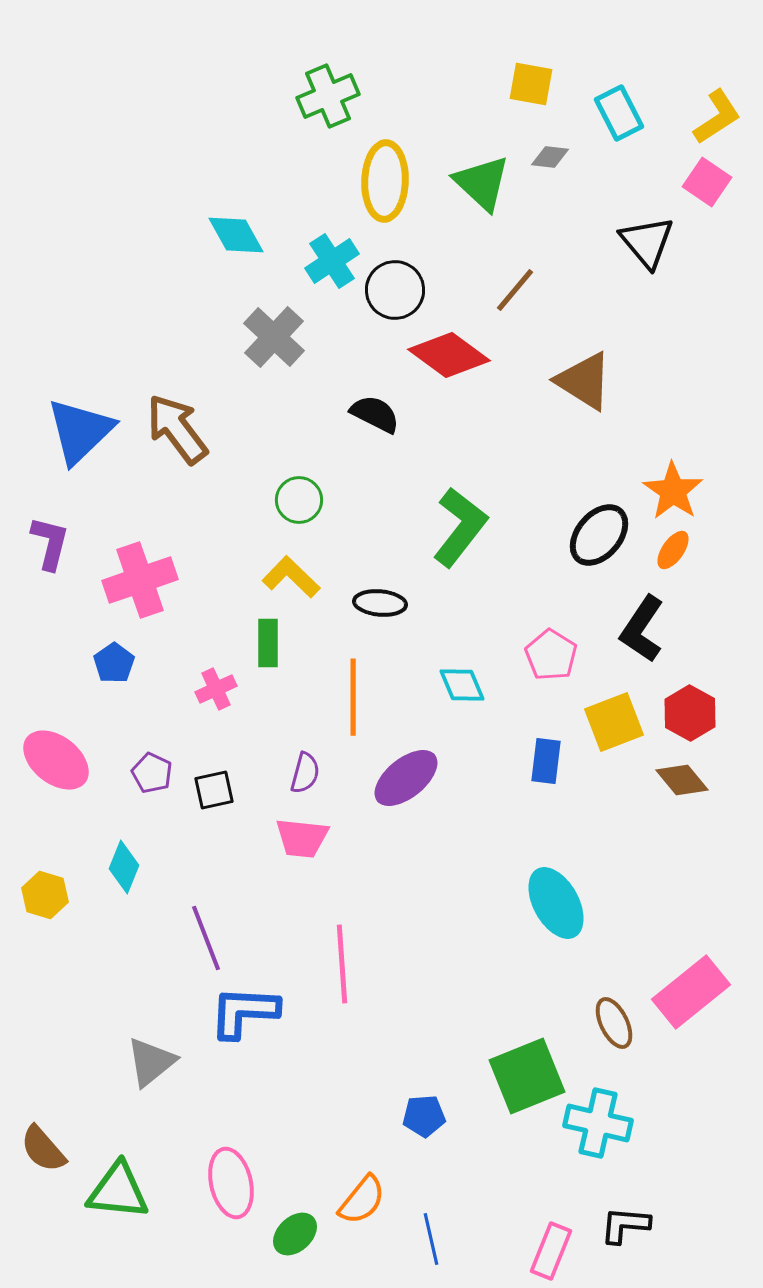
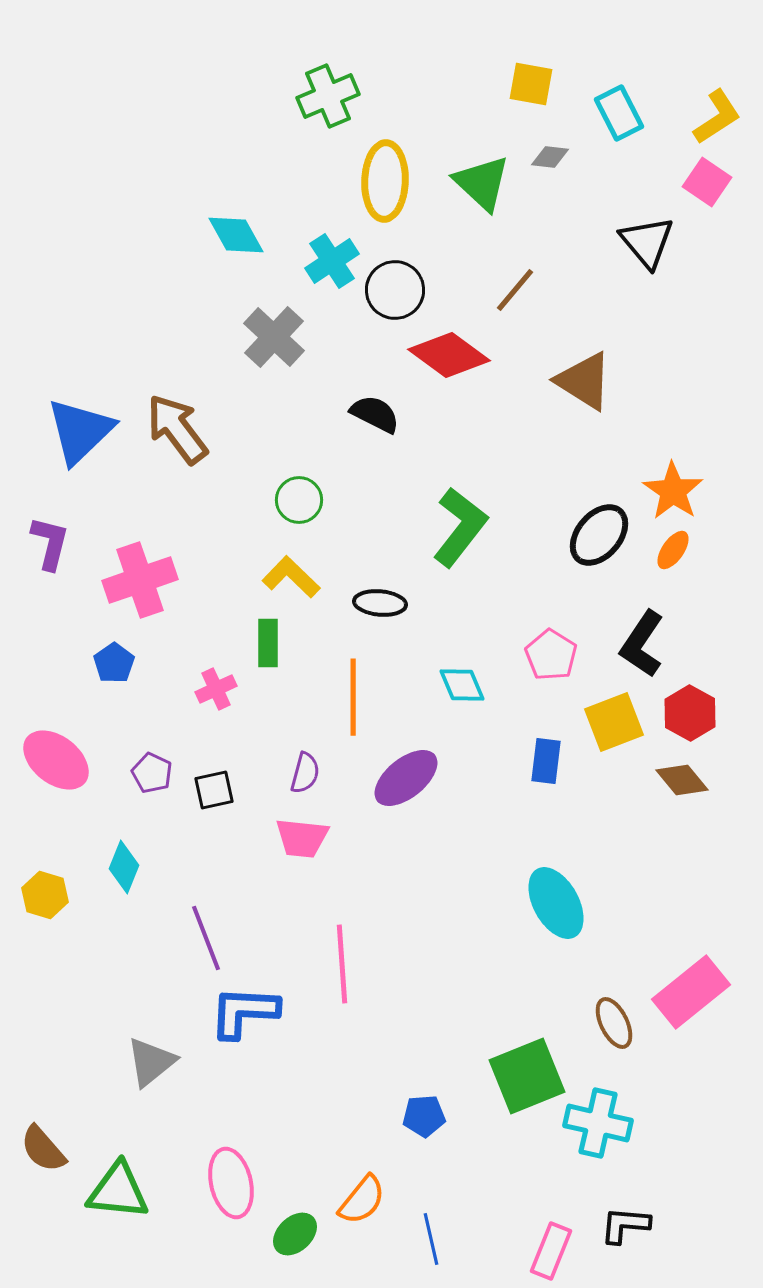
black L-shape at (642, 629): moved 15 px down
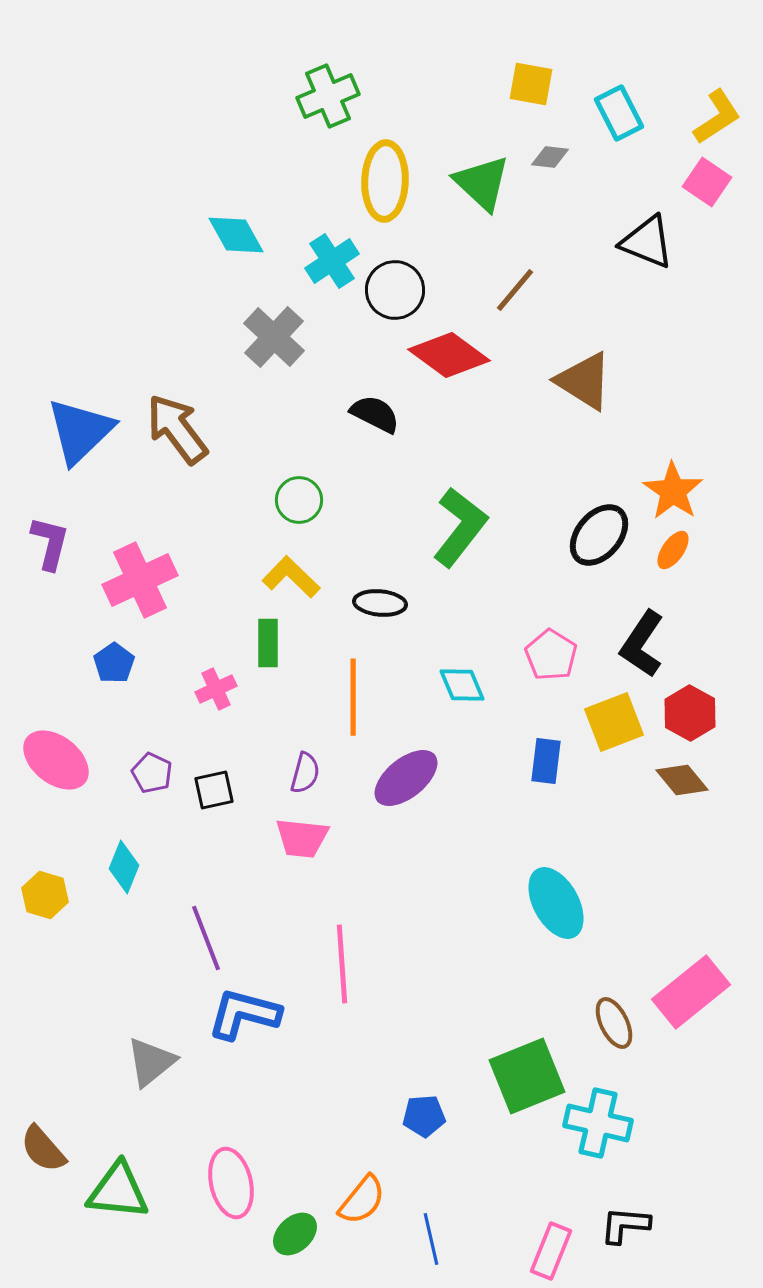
black triangle at (647, 242): rotated 28 degrees counterclockwise
pink cross at (140, 580): rotated 6 degrees counterclockwise
blue L-shape at (244, 1012): moved 2 px down; rotated 12 degrees clockwise
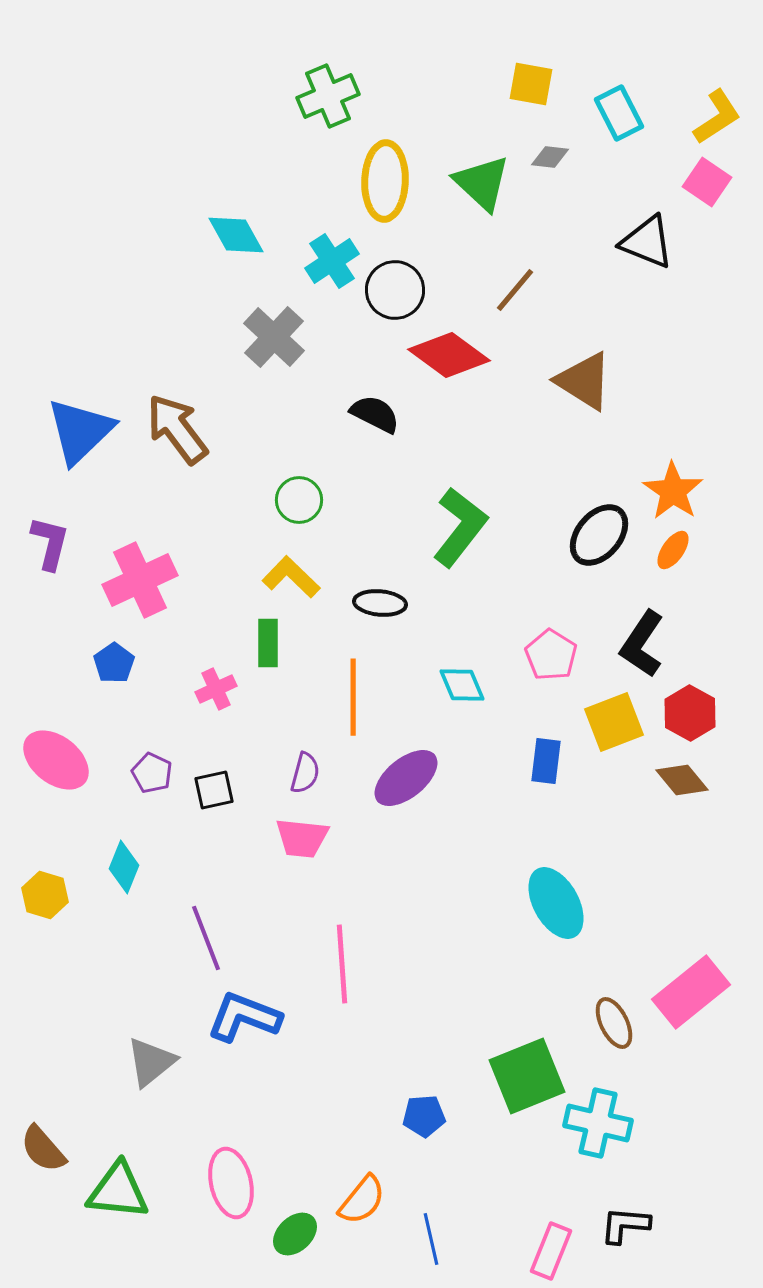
blue L-shape at (244, 1014): moved 3 px down; rotated 6 degrees clockwise
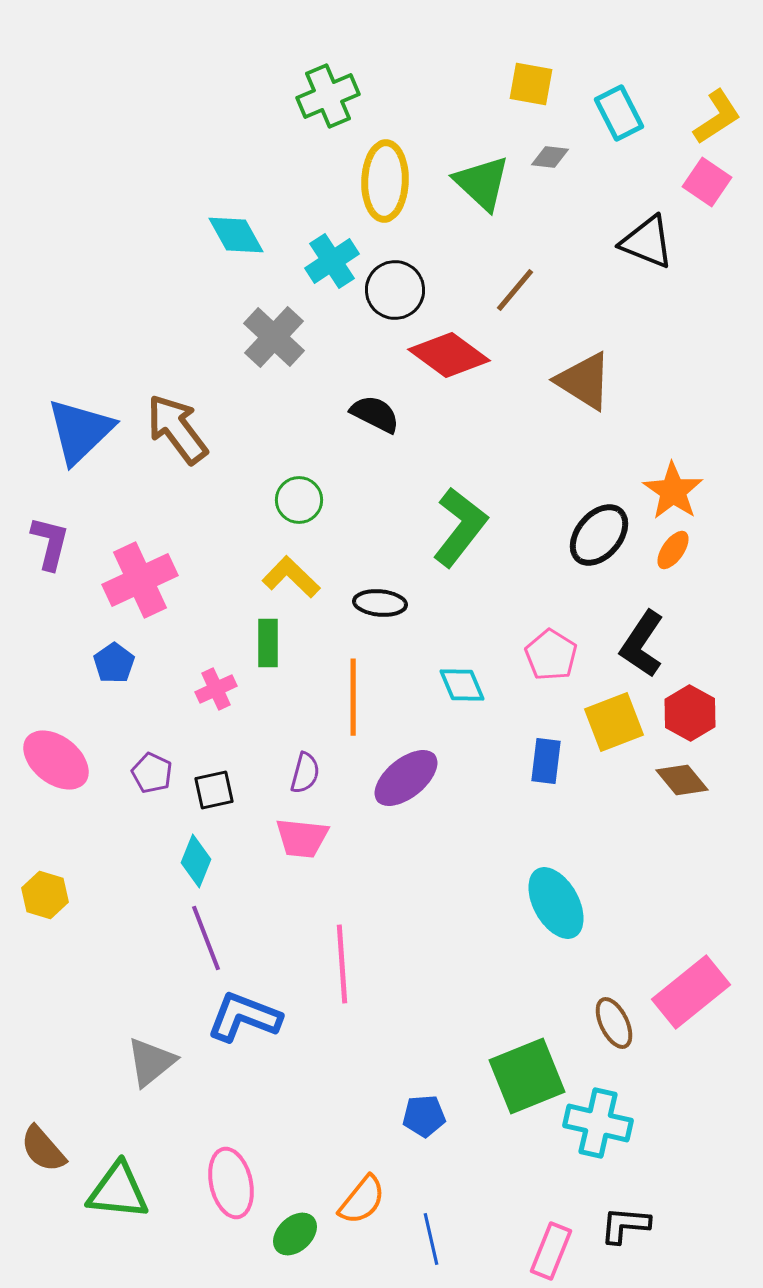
cyan diamond at (124, 867): moved 72 px right, 6 px up
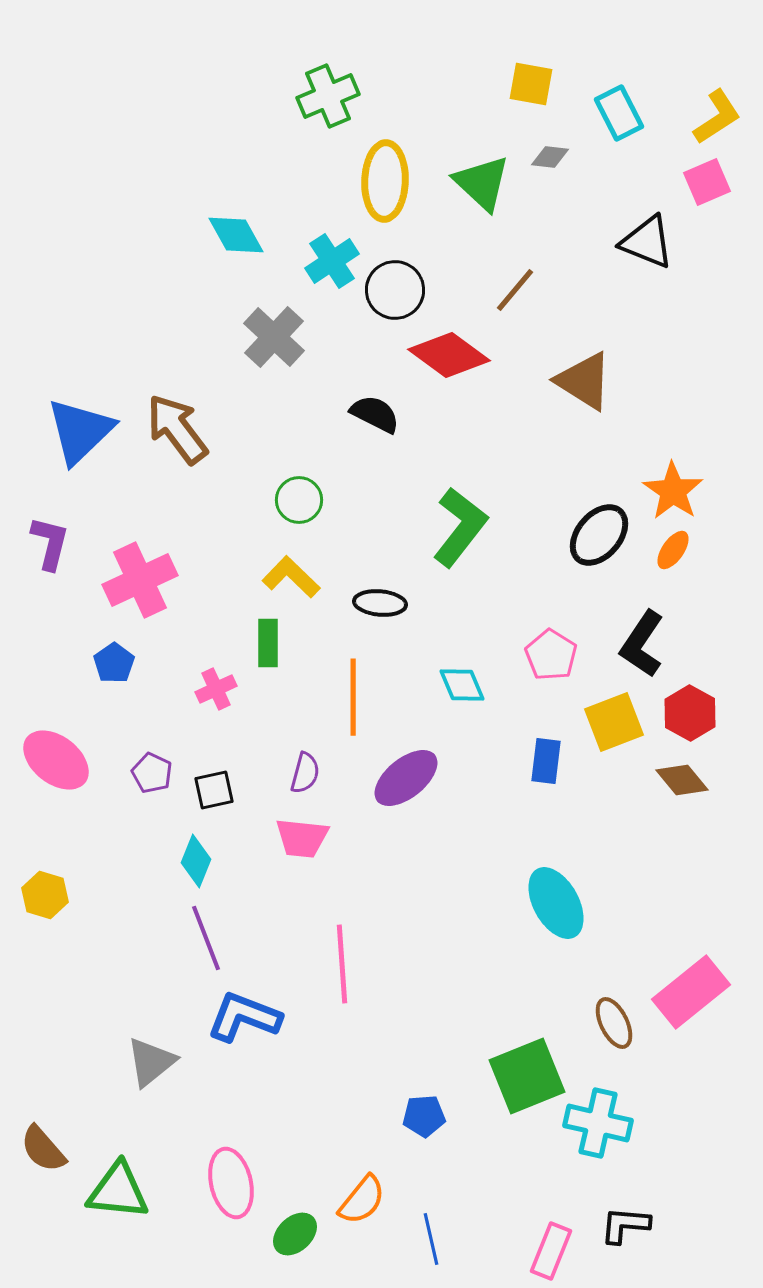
pink square at (707, 182): rotated 33 degrees clockwise
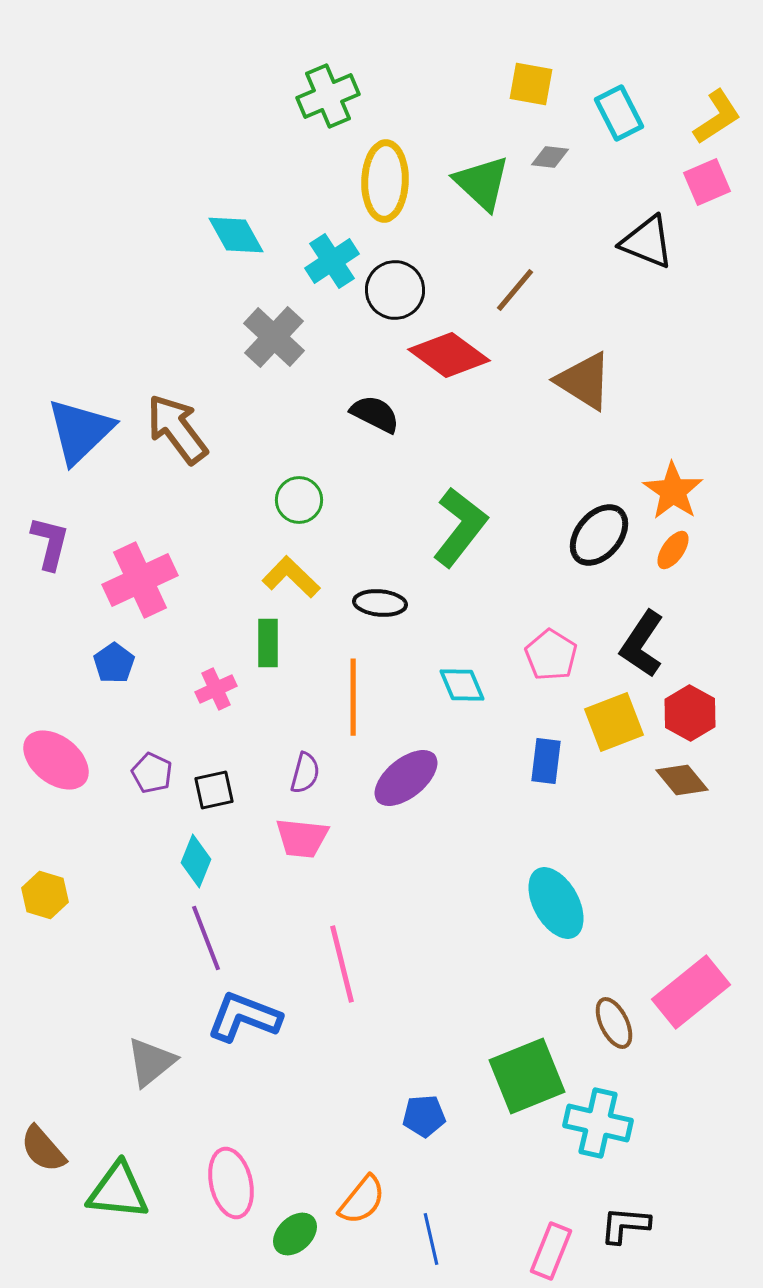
pink line at (342, 964): rotated 10 degrees counterclockwise
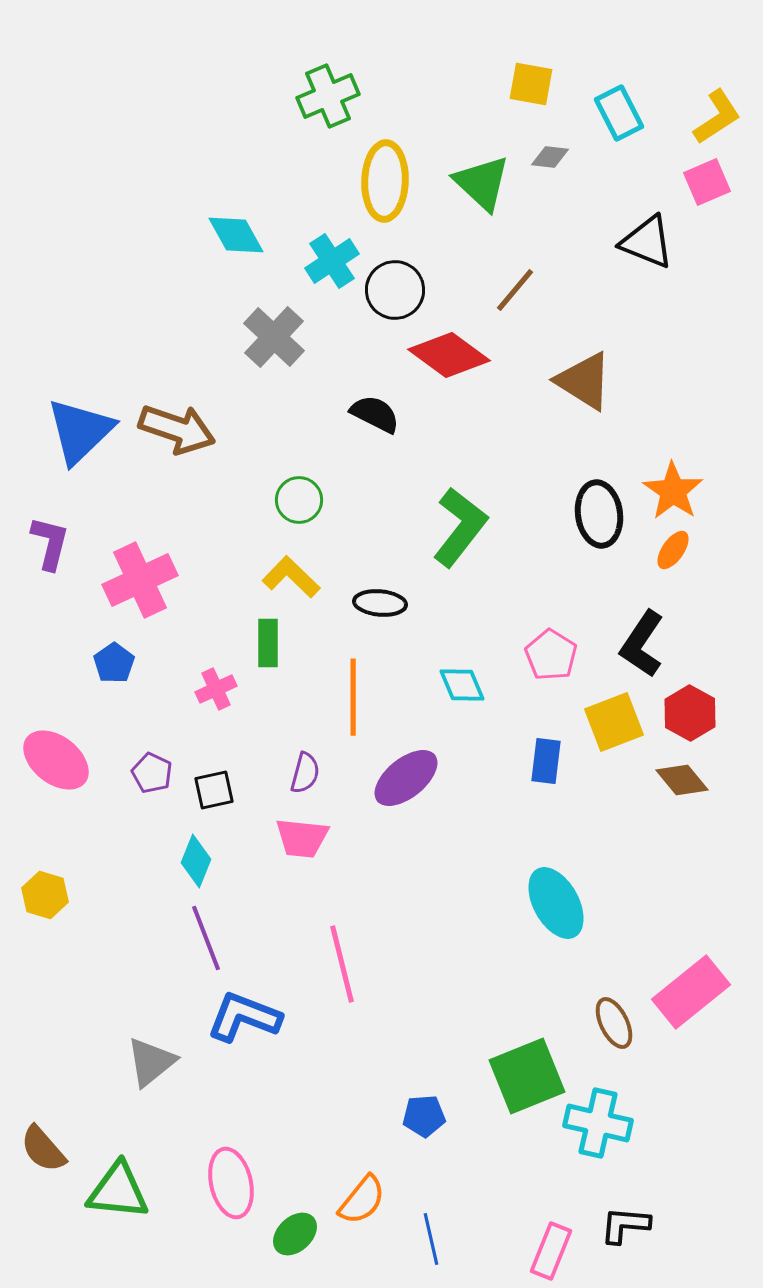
brown arrow at (177, 429): rotated 146 degrees clockwise
black ellipse at (599, 535): moved 21 px up; rotated 48 degrees counterclockwise
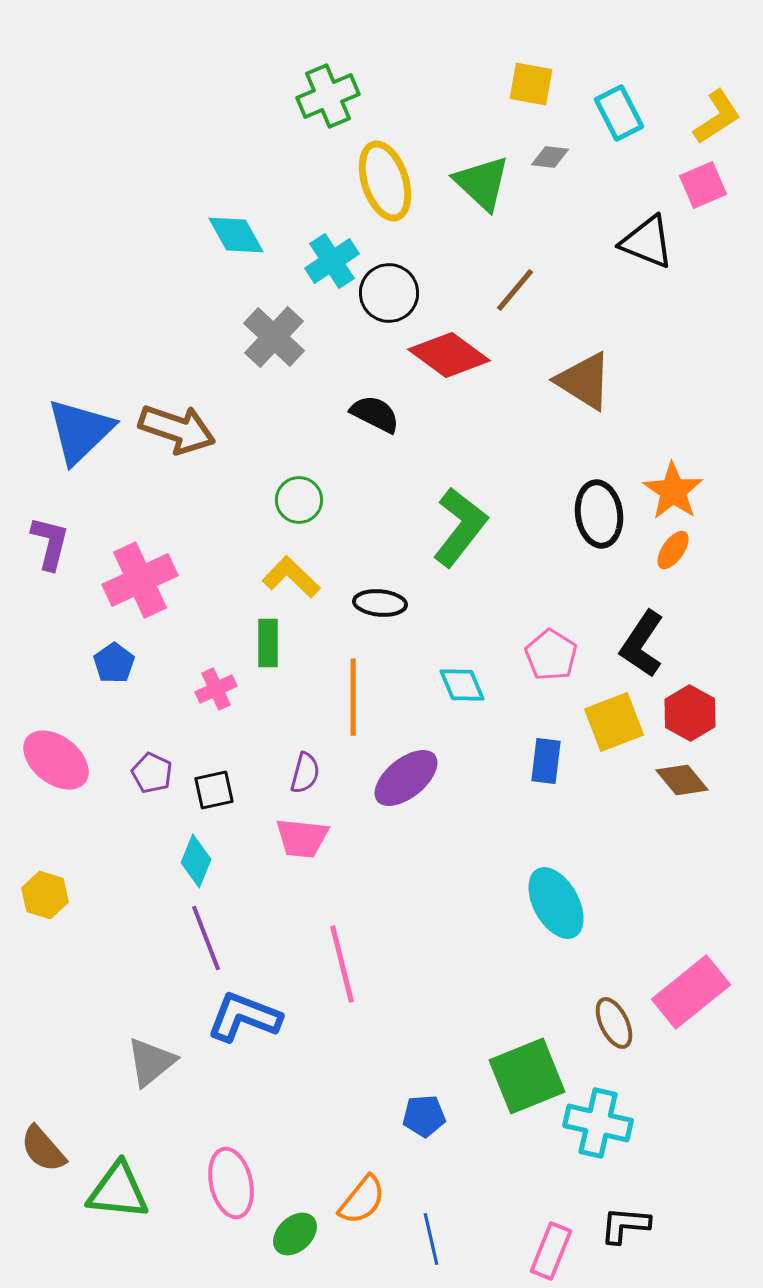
yellow ellipse at (385, 181): rotated 20 degrees counterclockwise
pink square at (707, 182): moved 4 px left, 3 px down
black circle at (395, 290): moved 6 px left, 3 px down
